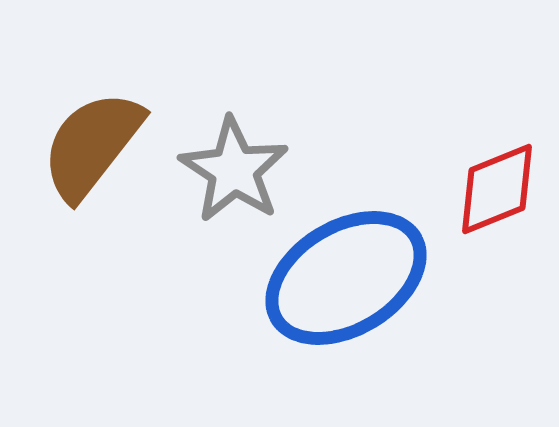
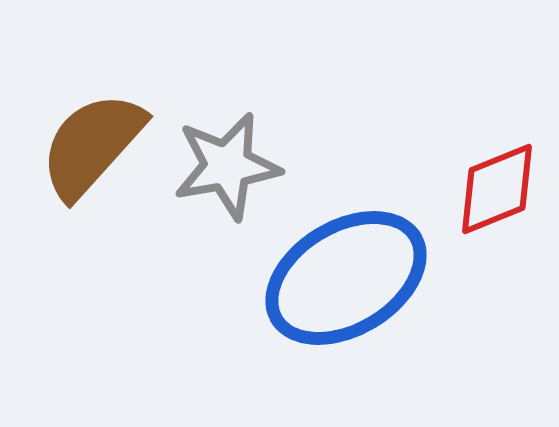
brown semicircle: rotated 4 degrees clockwise
gray star: moved 7 px left, 4 px up; rotated 29 degrees clockwise
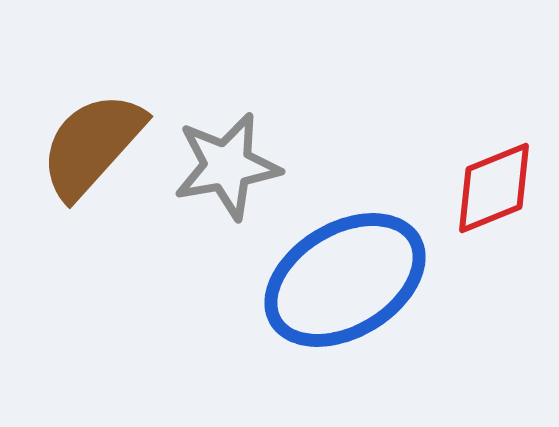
red diamond: moved 3 px left, 1 px up
blue ellipse: moved 1 px left, 2 px down
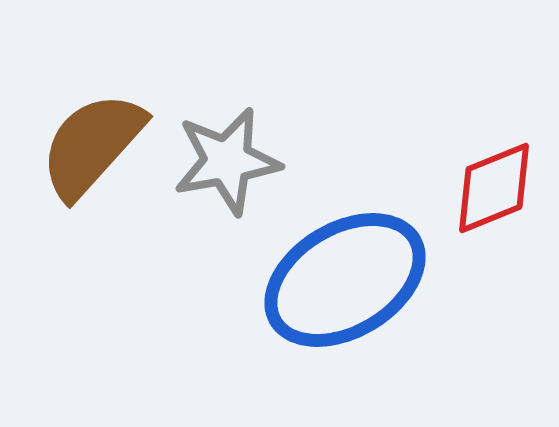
gray star: moved 5 px up
